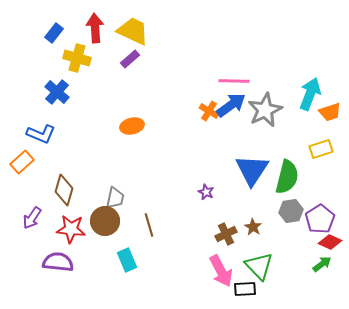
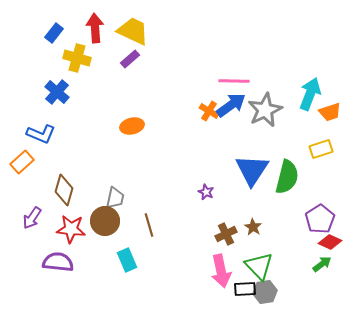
gray hexagon: moved 26 px left, 81 px down
pink arrow: rotated 16 degrees clockwise
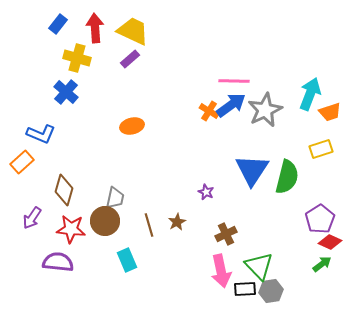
blue rectangle: moved 4 px right, 9 px up
blue cross: moved 9 px right
brown star: moved 76 px left, 5 px up; rotated 12 degrees clockwise
gray hexagon: moved 6 px right, 1 px up
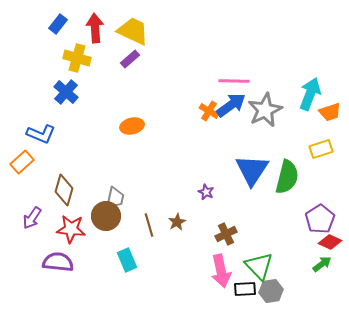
brown circle: moved 1 px right, 5 px up
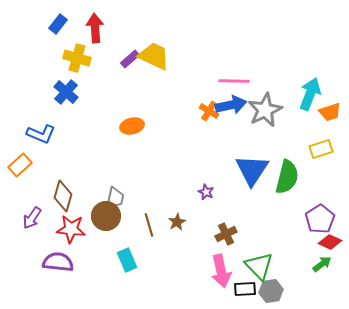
yellow trapezoid: moved 21 px right, 25 px down
blue arrow: rotated 24 degrees clockwise
orange rectangle: moved 2 px left, 3 px down
brown diamond: moved 1 px left, 6 px down
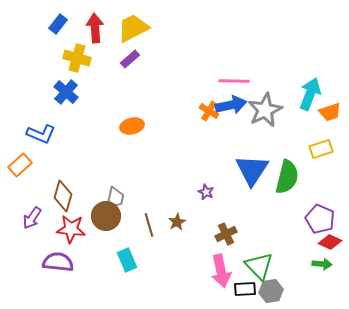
yellow trapezoid: moved 21 px left, 28 px up; rotated 52 degrees counterclockwise
purple pentagon: rotated 16 degrees counterclockwise
green arrow: rotated 42 degrees clockwise
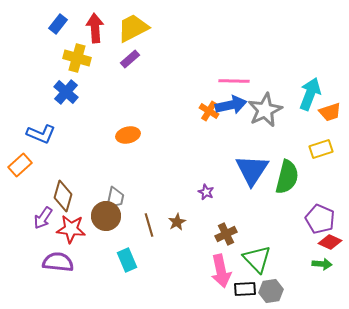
orange ellipse: moved 4 px left, 9 px down
purple arrow: moved 11 px right
green triangle: moved 2 px left, 7 px up
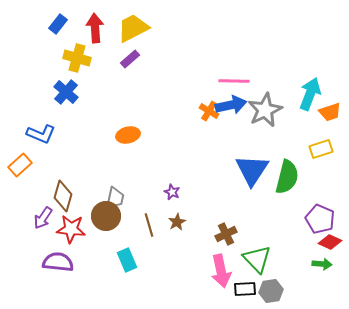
purple star: moved 34 px left
